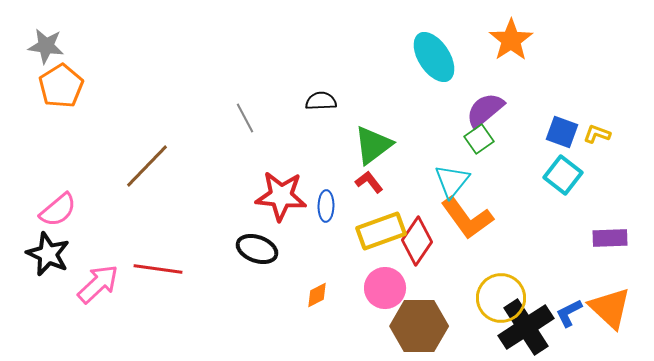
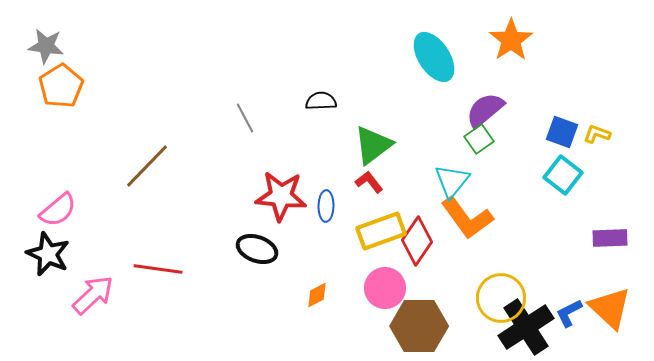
pink arrow: moved 5 px left, 11 px down
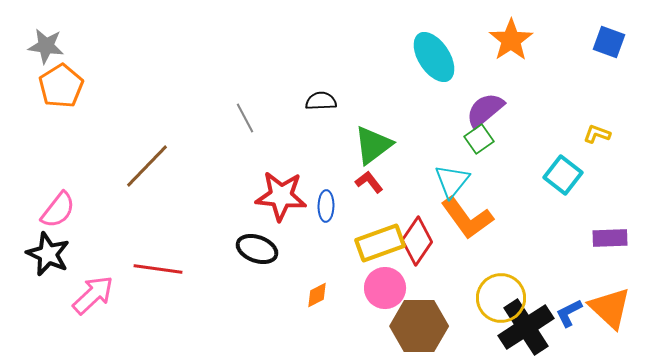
blue square: moved 47 px right, 90 px up
pink semicircle: rotated 12 degrees counterclockwise
yellow rectangle: moved 1 px left, 12 px down
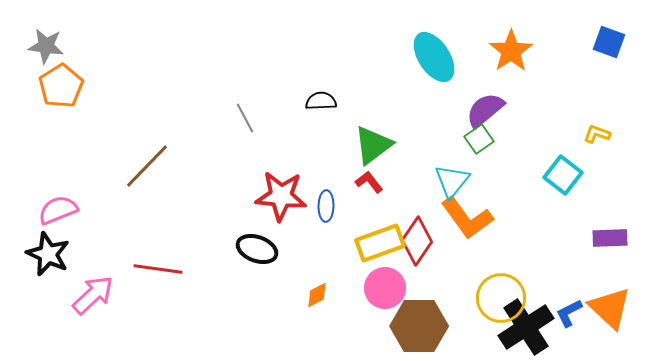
orange star: moved 11 px down
pink semicircle: rotated 150 degrees counterclockwise
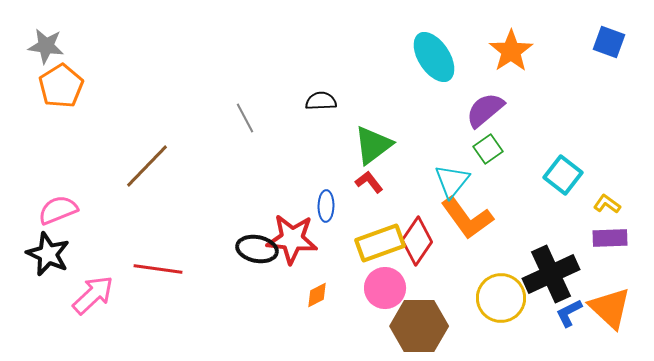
yellow L-shape: moved 10 px right, 70 px down; rotated 16 degrees clockwise
green square: moved 9 px right, 10 px down
red star: moved 11 px right, 43 px down
black ellipse: rotated 9 degrees counterclockwise
black cross: moved 25 px right, 53 px up; rotated 8 degrees clockwise
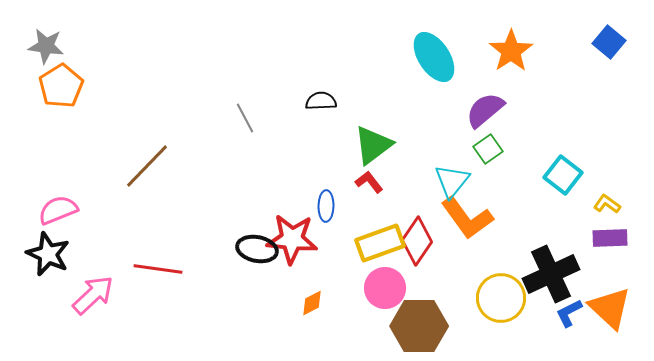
blue square: rotated 20 degrees clockwise
orange diamond: moved 5 px left, 8 px down
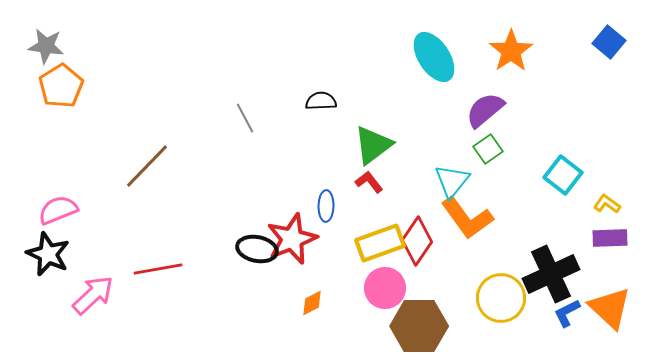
red star: rotated 27 degrees counterclockwise
red line: rotated 18 degrees counterclockwise
blue L-shape: moved 2 px left
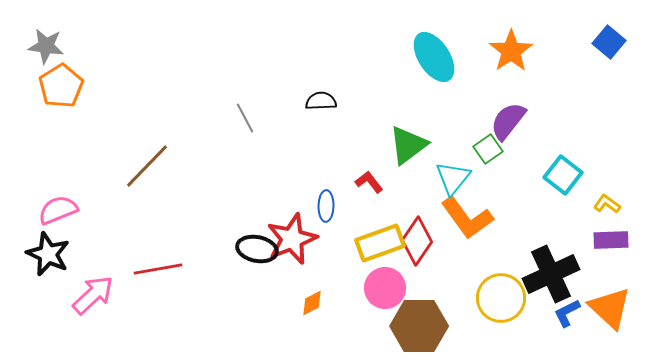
purple semicircle: moved 23 px right, 11 px down; rotated 12 degrees counterclockwise
green triangle: moved 35 px right
cyan triangle: moved 1 px right, 3 px up
purple rectangle: moved 1 px right, 2 px down
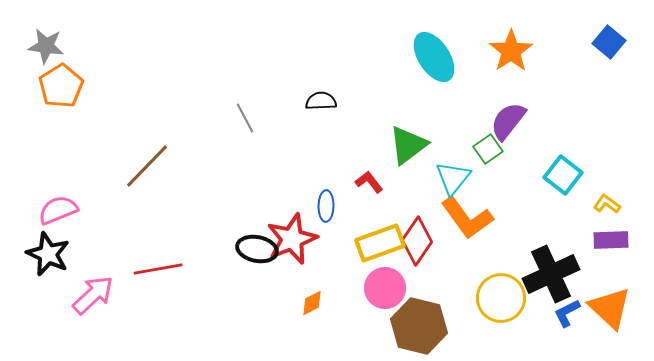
brown hexagon: rotated 14 degrees clockwise
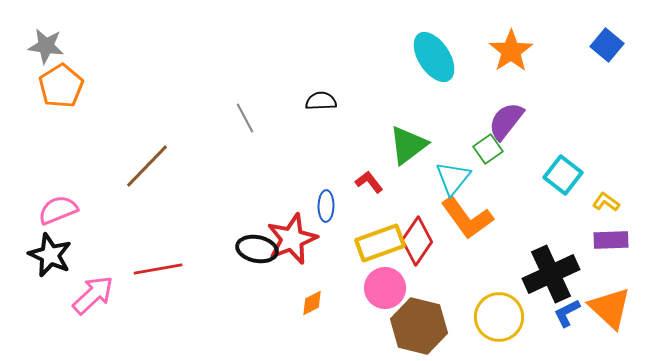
blue square: moved 2 px left, 3 px down
purple semicircle: moved 2 px left
yellow L-shape: moved 1 px left, 2 px up
black star: moved 2 px right, 1 px down
yellow circle: moved 2 px left, 19 px down
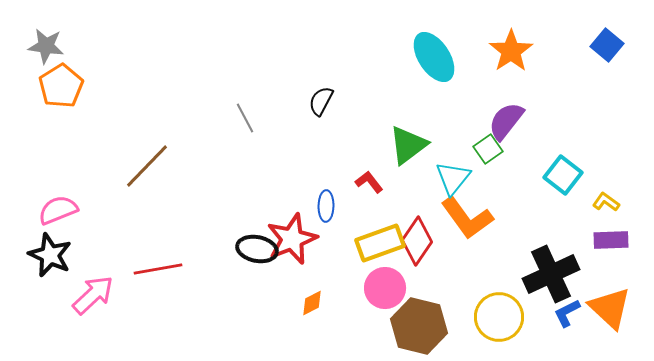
black semicircle: rotated 60 degrees counterclockwise
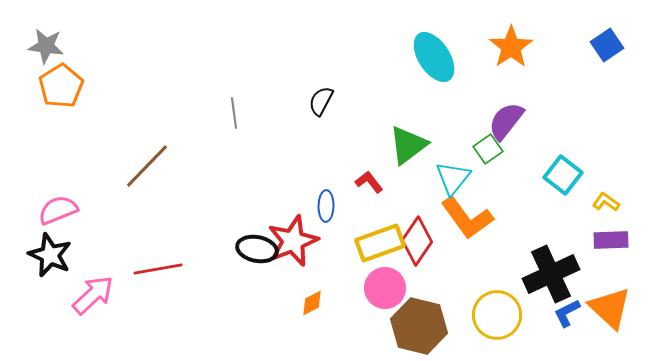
blue square: rotated 16 degrees clockwise
orange star: moved 4 px up
gray line: moved 11 px left, 5 px up; rotated 20 degrees clockwise
red star: moved 1 px right, 2 px down
yellow circle: moved 2 px left, 2 px up
